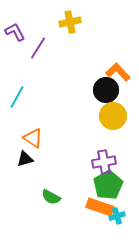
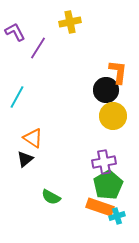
orange L-shape: rotated 50 degrees clockwise
black triangle: rotated 24 degrees counterclockwise
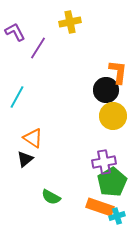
green pentagon: moved 4 px right, 3 px up
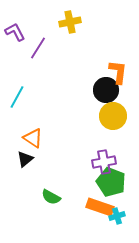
green pentagon: moved 1 px left; rotated 20 degrees counterclockwise
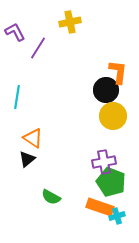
cyan line: rotated 20 degrees counterclockwise
black triangle: moved 2 px right
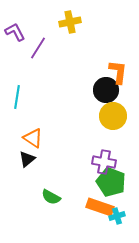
purple cross: rotated 20 degrees clockwise
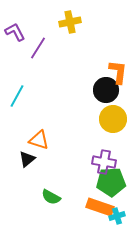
cyan line: moved 1 px up; rotated 20 degrees clockwise
yellow circle: moved 3 px down
orange triangle: moved 6 px right, 2 px down; rotated 15 degrees counterclockwise
green pentagon: rotated 24 degrees counterclockwise
